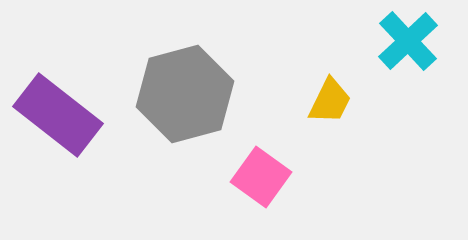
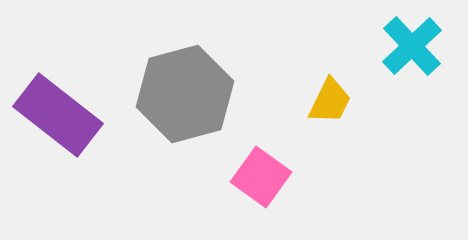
cyan cross: moved 4 px right, 5 px down
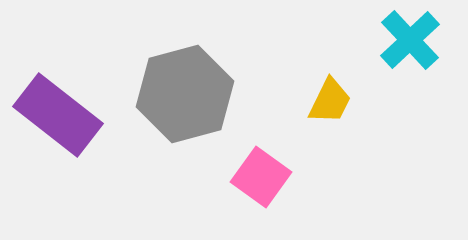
cyan cross: moved 2 px left, 6 px up
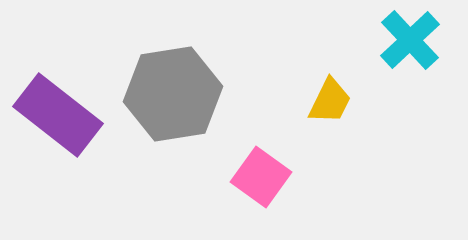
gray hexagon: moved 12 px left; rotated 6 degrees clockwise
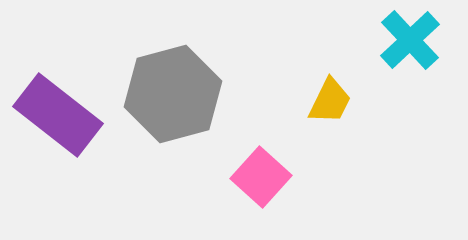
gray hexagon: rotated 6 degrees counterclockwise
pink square: rotated 6 degrees clockwise
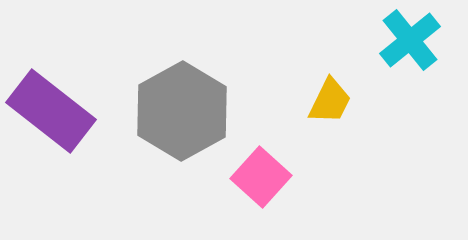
cyan cross: rotated 4 degrees clockwise
gray hexagon: moved 9 px right, 17 px down; rotated 14 degrees counterclockwise
purple rectangle: moved 7 px left, 4 px up
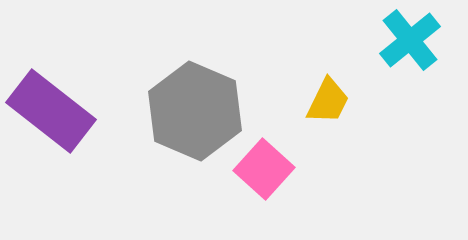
yellow trapezoid: moved 2 px left
gray hexagon: moved 13 px right; rotated 8 degrees counterclockwise
pink square: moved 3 px right, 8 px up
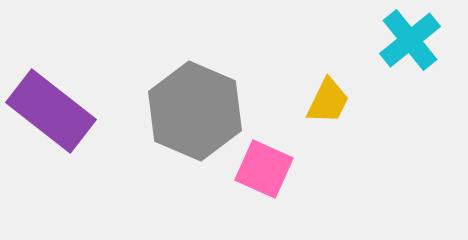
pink square: rotated 18 degrees counterclockwise
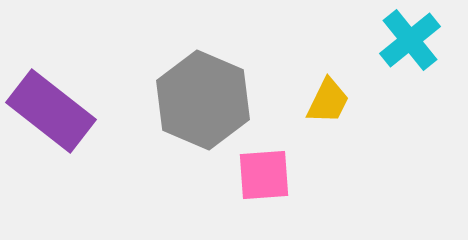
gray hexagon: moved 8 px right, 11 px up
pink square: moved 6 px down; rotated 28 degrees counterclockwise
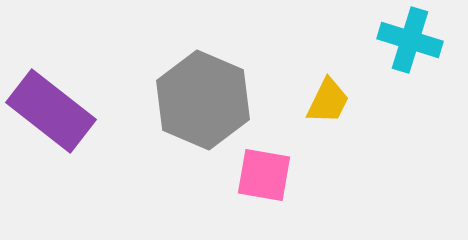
cyan cross: rotated 34 degrees counterclockwise
pink square: rotated 14 degrees clockwise
